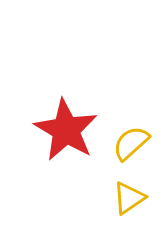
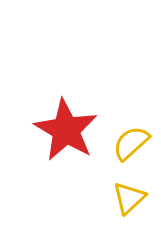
yellow triangle: rotated 9 degrees counterclockwise
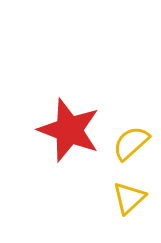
red star: moved 3 px right; rotated 10 degrees counterclockwise
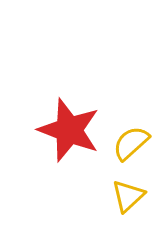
yellow triangle: moved 1 px left, 2 px up
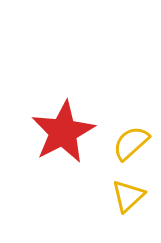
red star: moved 6 px left, 2 px down; rotated 24 degrees clockwise
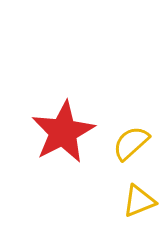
yellow triangle: moved 11 px right, 5 px down; rotated 21 degrees clockwise
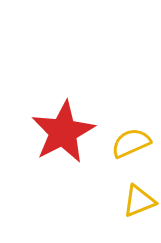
yellow semicircle: rotated 18 degrees clockwise
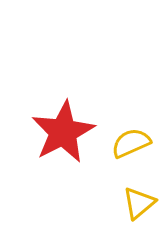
yellow triangle: moved 2 px down; rotated 18 degrees counterclockwise
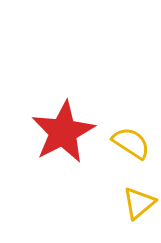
yellow semicircle: rotated 57 degrees clockwise
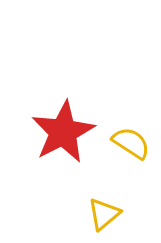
yellow triangle: moved 35 px left, 11 px down
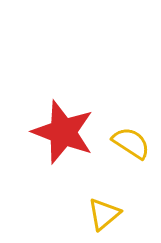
red star: rotated 24 degrees counterclockwise
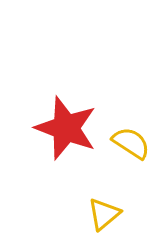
red star: moved 3 px right, 4 px up
